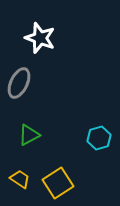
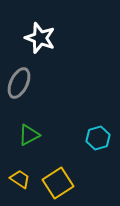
cyan hexagon: moved 1 px left
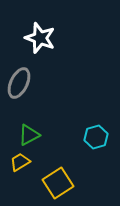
cyan hexagon: moved 2 px left, 1 px up
yellow trapezoid: moved 17 px up; rotated 65 degrees counterclockwise
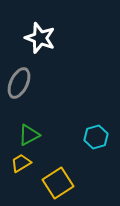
yellow trapezoid: moved 1 px right, 1 px down
